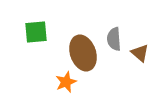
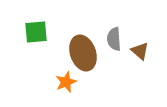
brown triangle: moved 2 px up
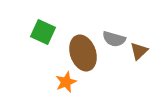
green square: moved 7 px right; rotated 30 degrees clockwise
gray semicircle: rotated 70 degrees counterclockwise
brown triangle: moved 1 px left; rotated 36 degrees clockwise
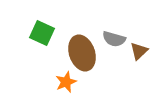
green square: moved 1 px left, 1 px down
brown ellipse: moved 1 px left
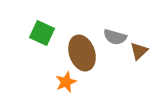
gray semicircle: moved 1 px right, 2 px up
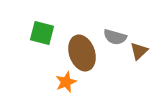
green square: rotated 10 degrees counterclockwise
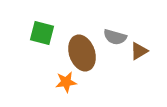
brown triangle: rotated 12 degrees clockwise
orange star: rotated 15 degrees clockwise
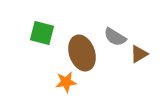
gray semicircle: rotated 15 degrees clockwise
brown triangle: moved 3 px down
